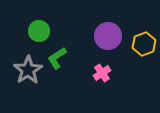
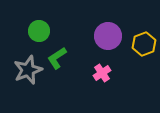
gray star: rotated 12 degrees clockwise
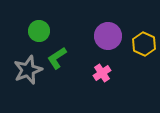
yellow hexagon: rotated 15 degrees counterclockwise
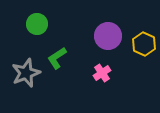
green circle: moved 2 px left, 7 px up
gray star: moved 2 px left, 3 px down
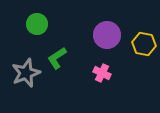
purple circle: moved 1 px left, 1 px up
yellow hexagon: rotated 15 degrees counterclockwise
pink cross: rotated 30 degrees counterclockwise
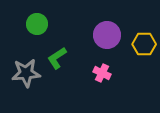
yellow hexagon: rotated 10 degrees counterclockwise
gray star: rotated 16 degrees clockwise
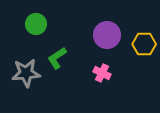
green circle: moved 1 px left
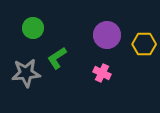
green circle: moved 3 px left, 4 px down
